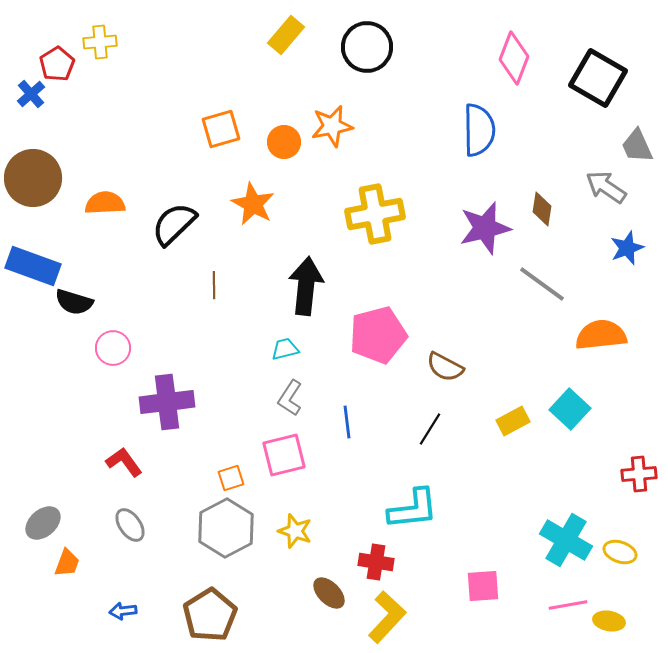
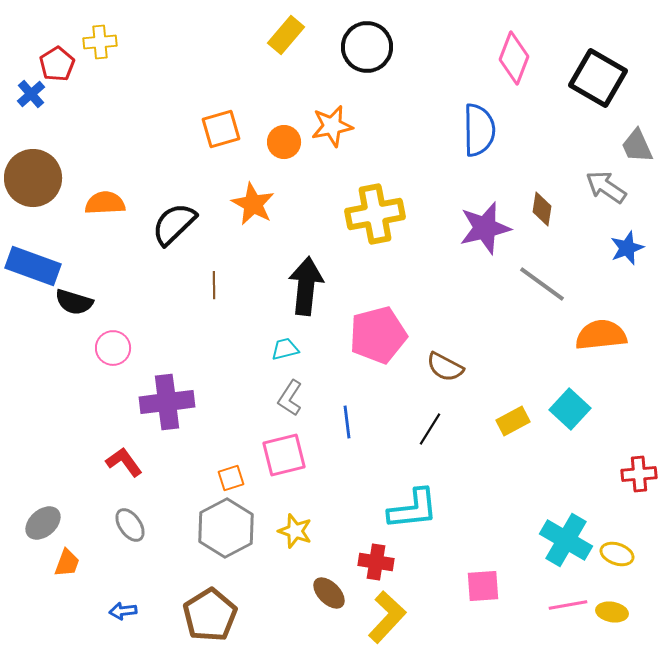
yellow ellipse at (620, 552): moved 3 px left, 2 px down
yellow ellipse at (609, 621): moved 3 px right, 9 px up
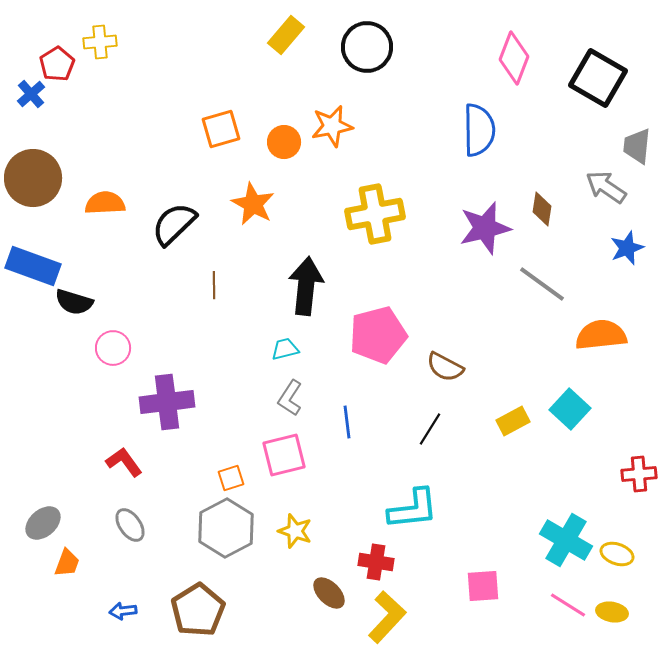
gray trapezoid at (637, 146): rotated 30 degrees clockwise
pink line at (568, 605): rotated 42 degrees clockwise
brown pentagon at (210, 615): moved 12 px left, 5 px up
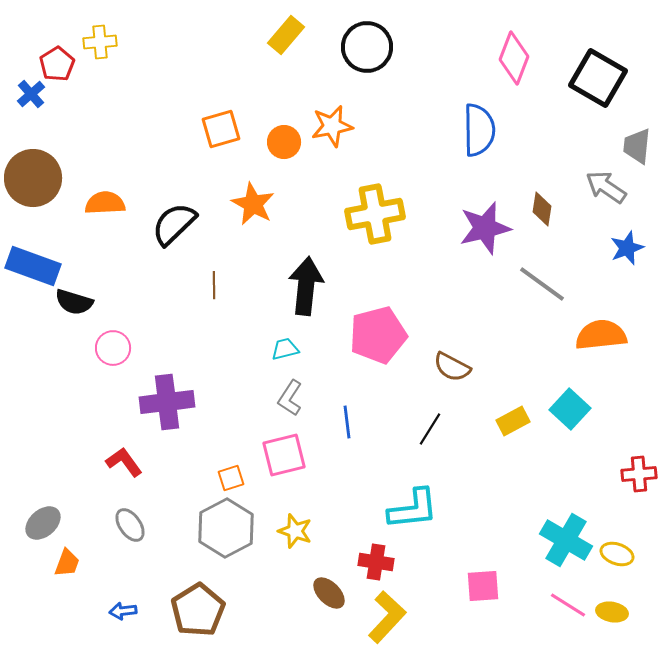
brown semicircle at (445, 367): moved 7 px right
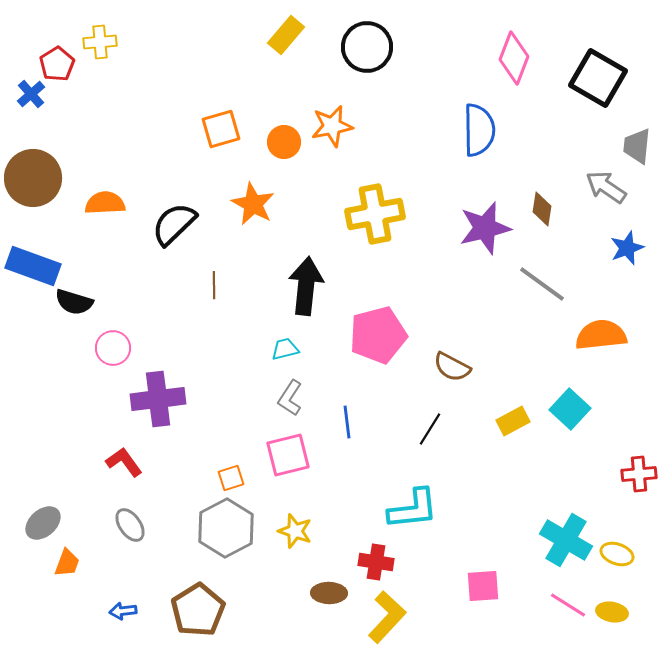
purple cross at (167, 402): moved 9 px left, 3 px up
pink square at (284, 455): moved 4 px right
brown ellipse at (329, 593): rotated 44 degrees counterclockwise
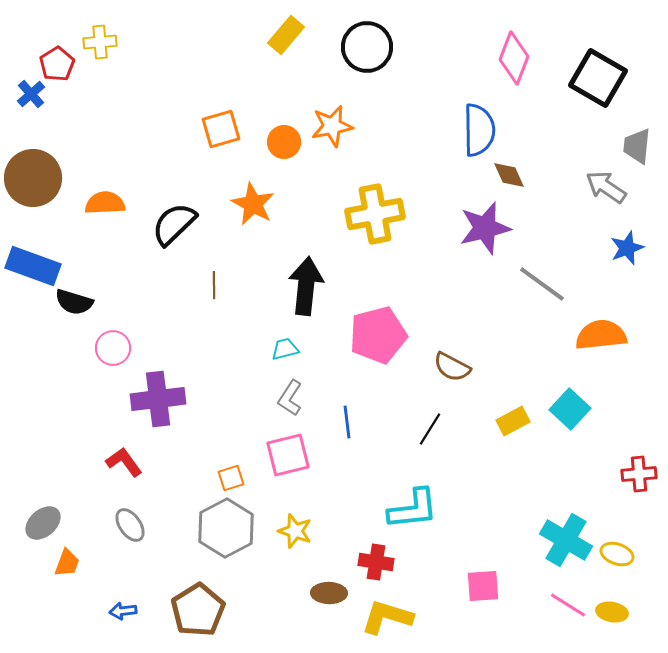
brown diamond at (542, 209): moved 33 px left, 34 px up; rotated 32 degrees counterclockwise
yellow L-shape at (387, 617): rotated 116 degrees counterclockwise
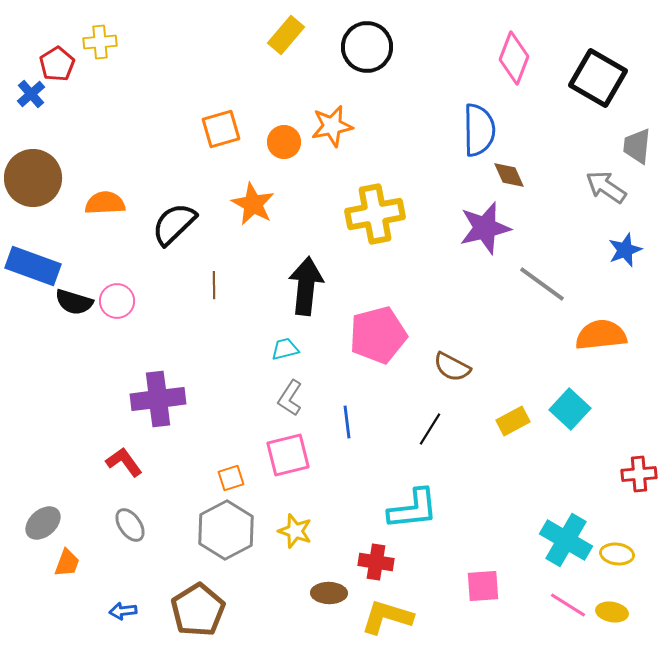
blue star at (627, 248): moved 2 px left, 2 px down
pink circle at (113, 348): moved 4 px right, 47 px up
gray hexagon at (226, 528): moved 2 px down
yellow ellipse at (617, 554): rotated 12 degrees counterclockwise
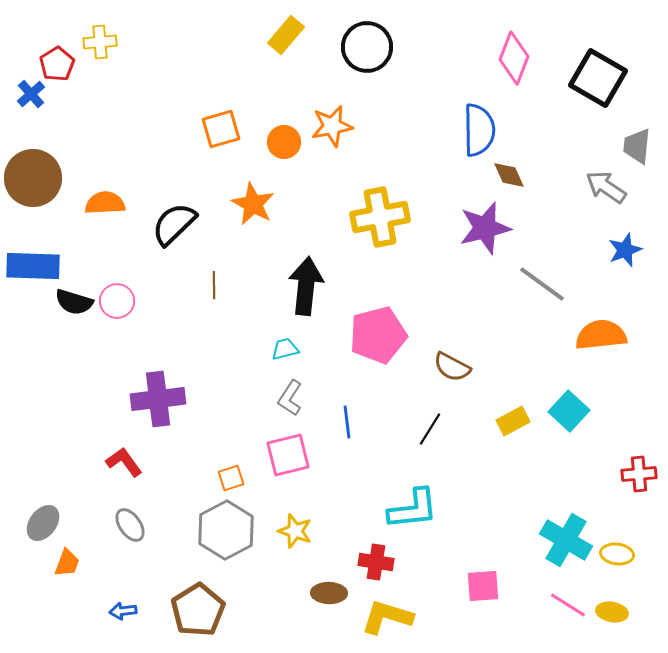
yellow cross at (375, 214): moved 5 px right, 3 px down
blue rectangle at (33, 266): rotated 18 degrees counterclockwise
cyan square at (570, 409): moved 1 px left, 2 px down
gray ellipse at (43, 523): rotated 12 degrees counterclockwise
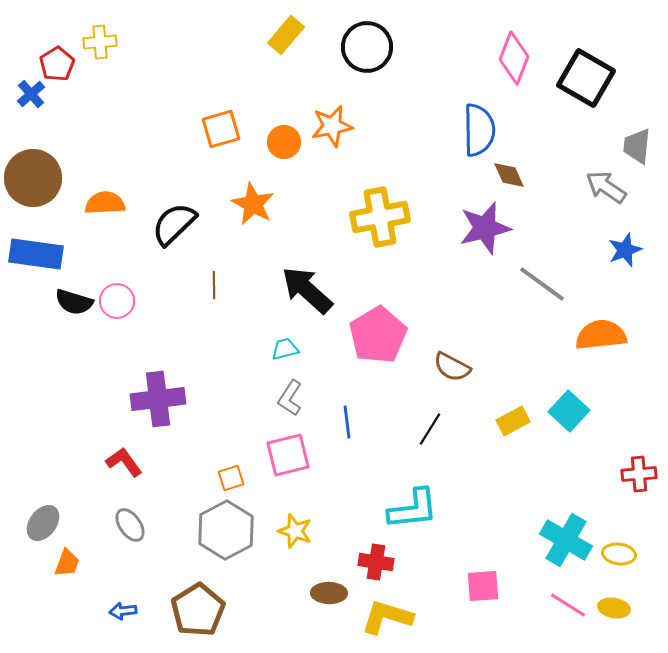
black square at (598, 78): moved 12 px left
blue rectangle at (33, 266): moved 3 px right, 12 px up; rotated 6 degrees clockwise
black arrow at (306, 286): moved 1 px right, 4 px down; rotated 54 degrees counterclockwise
pink pentagon at (378, 335): rotated 16 degrees counterclockwise
yellow ellipse at (617, 554): moved 2 px right
yellow ellipse at (612, 612): moved 2 px right, 4 px up
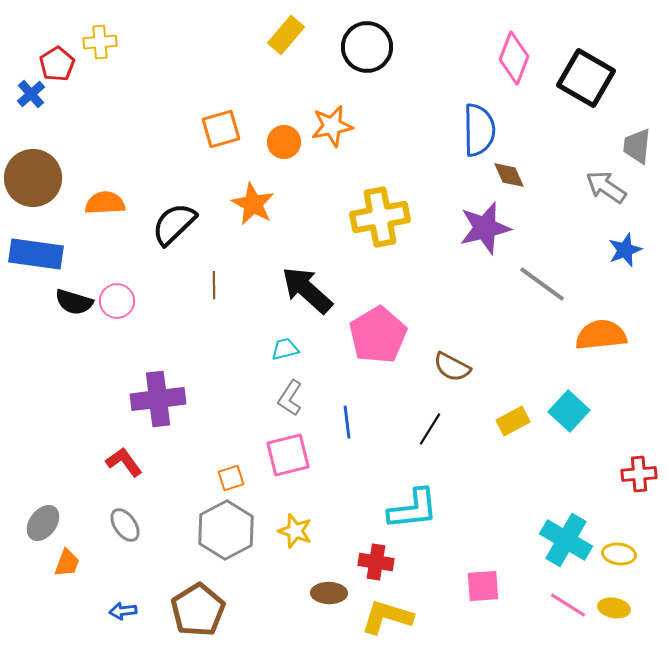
gray ellipse at (130, 525): moved 5 px left
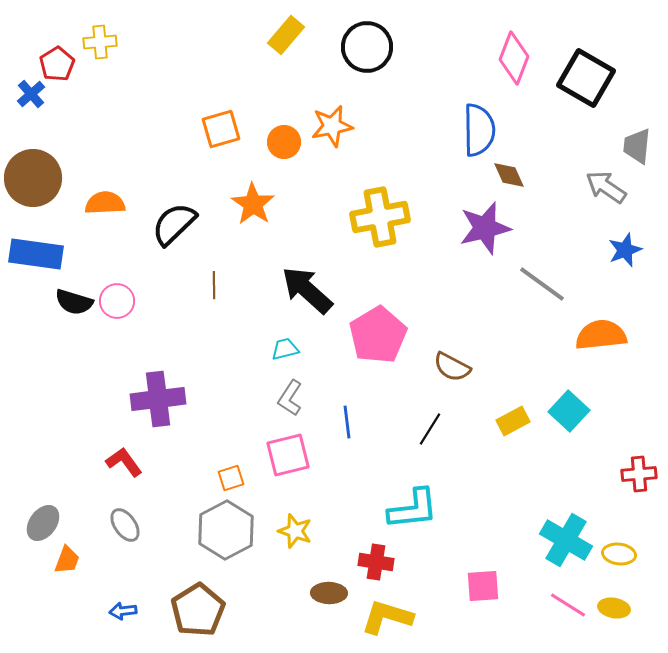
orange star at (253, 204): rotated 6 degrees clockwise
orange trapezoid at (67, 563): moved 3 px up
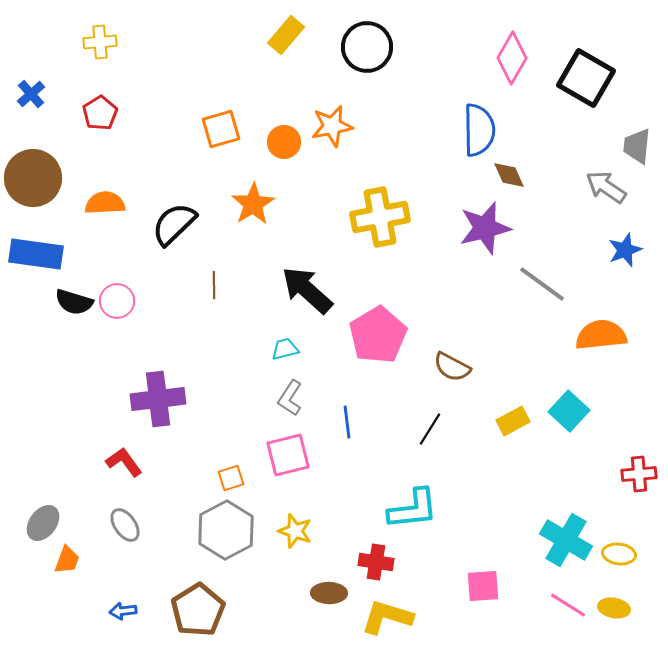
pink diamond at (514, 58): moved 2 px left; rotated 9 degrees clockwise
red pentagon at (57, 64): moved 43 px right, 49 px down
orange star at (253, 204): rotated 6 degrees clockwise
